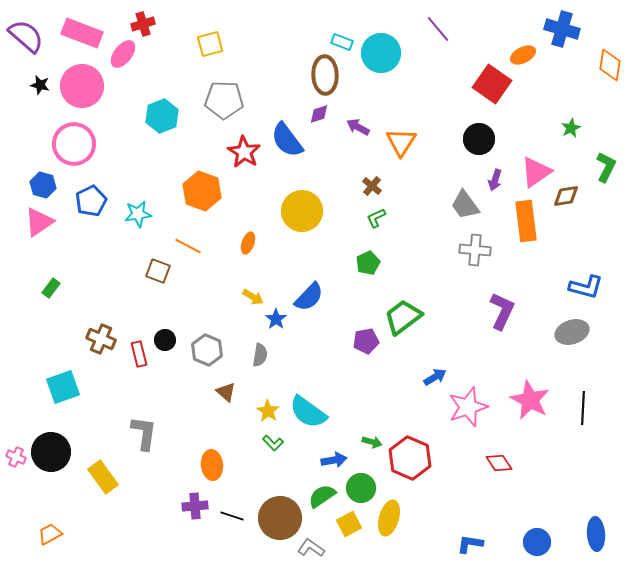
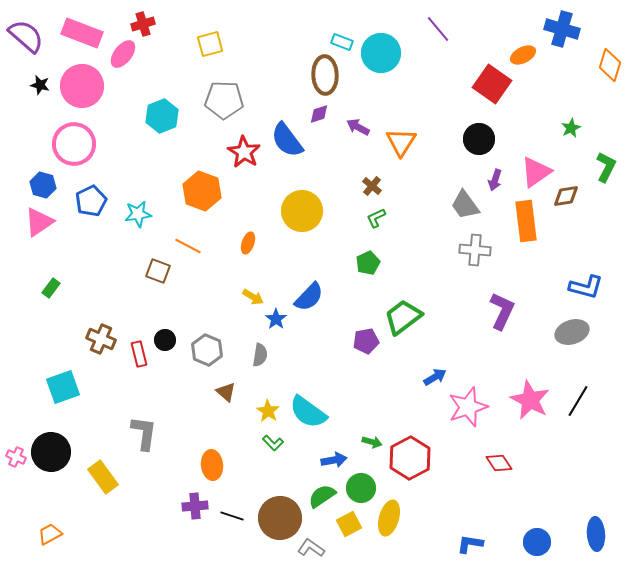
orange diamond at (610, 65): rotated 8 degrees clockwise
black line at (583, 408): moved 5 px left, 7 px up; rotated 28 degrees clockwise
red hexagon at (410, 458): rotated 9 degrees clockwise
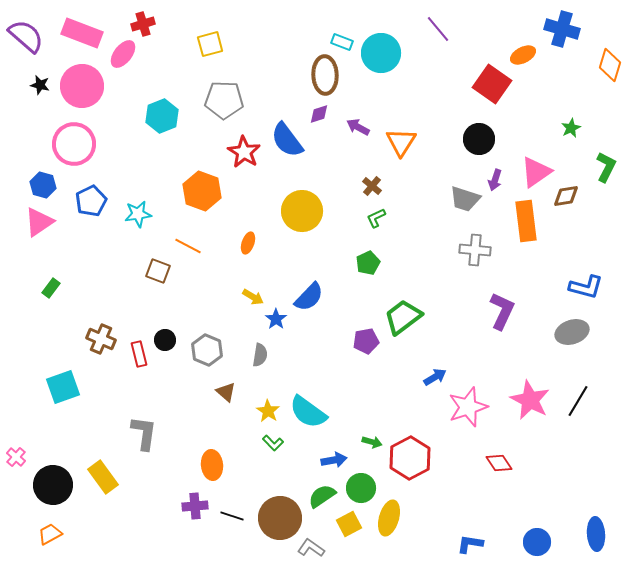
gray trapezoid at (465, 205): moved 6 px up; rotated 36 degrees counterclockwise
black circle at (51, 452): moved 2 px right, 33 px down
pink cross at (16, 457): rotated 18 degrees clockwise
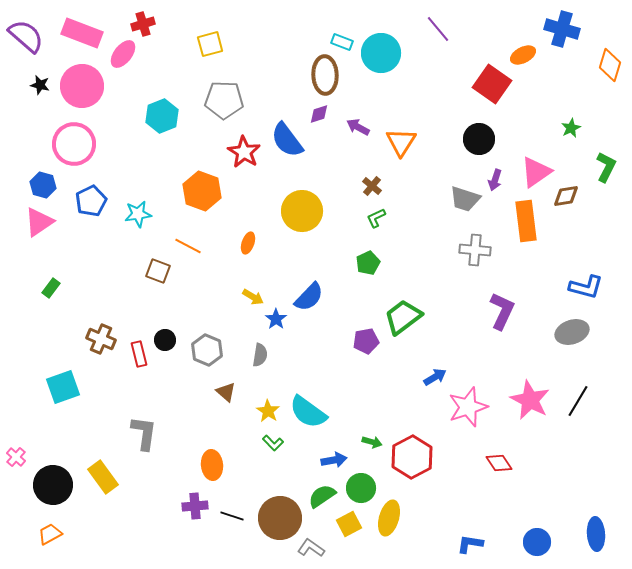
red hexagon at (410, 458): moved 2 px right, 1 px up
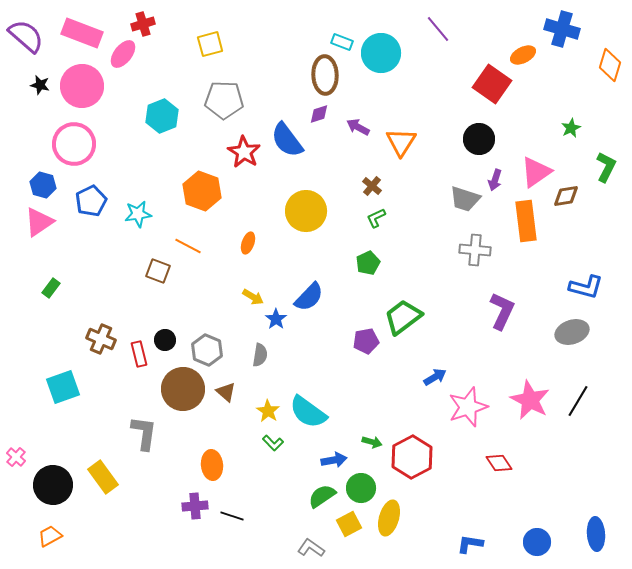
yellow circle at (302, 211): moved 4 px right
brown circle at (280, 518): moved 97 px left, 129 px up
orange trapezoid at (50, 534): moved 2 px down
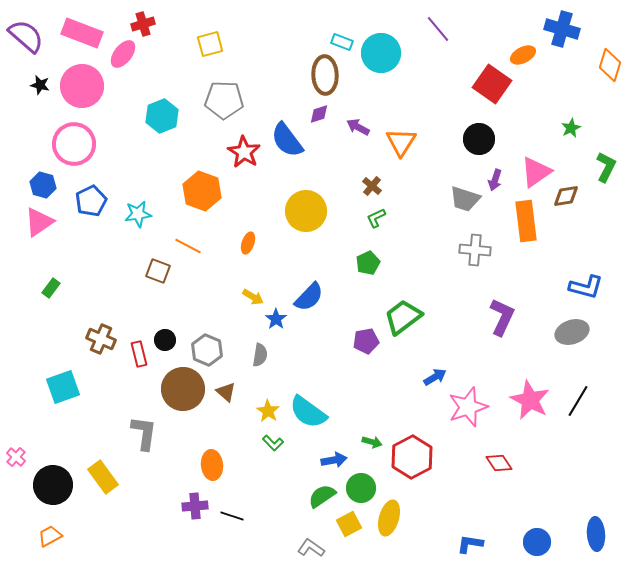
purple L-shape at (502, 311): moved 6 px down
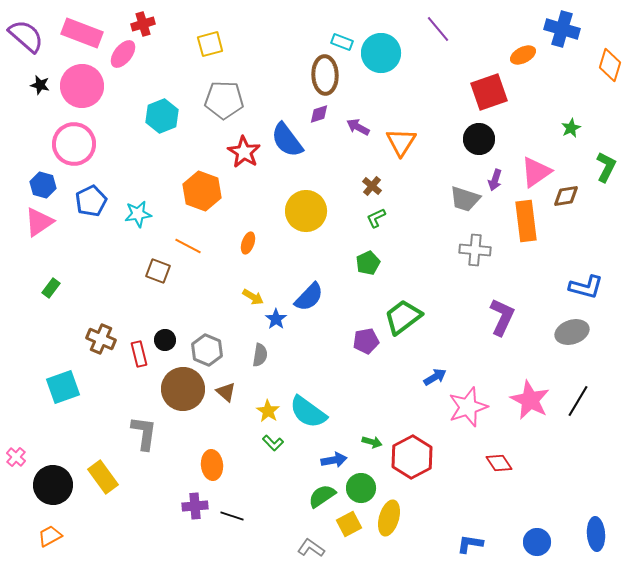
red square at (492, 84): moved 3 px left, 8 px down; rotated 36 degrees clockwise
